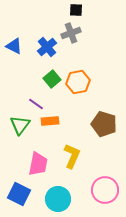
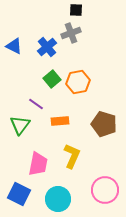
orange rectangle: moved 10 px right
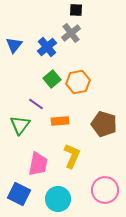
gray cross: rotated 18 degrees counterclockwise
blue triangle: moved 1 px up; rotated 42 degrees clockwise
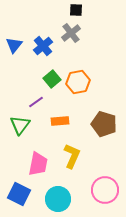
blue cross: moved 4 px left, 1 px up
purple line: moved 2 px up; rotated 70 degrees counterclockwise
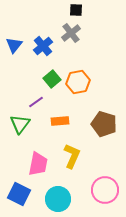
green triangle: moved 1 px up
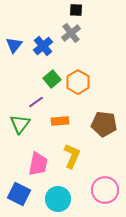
orange hexagon: rotated 20 degrees counterclockwise
brown pentagon: rotated 10 degrees counterclockwise
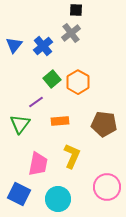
pink circle: moved 2 px right, 3 px up
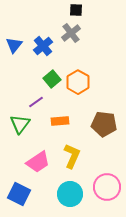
pink trapezoid: moved 2 px up; rotated 45 degrees clockwise
cyan circle: moved 12 px right, 5 px up
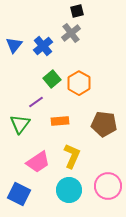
black square: moved 1 px right, 1 px down; rotated 16 degrees counterclockwise
orange hexagon: moved 1 px right, 1 px down
pink circle: moved 1 px right, 1 px up
cyan circle: moved 1 px left, 4 px up
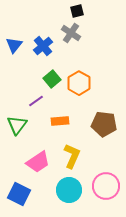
gray cross: rotated 18 degrees counterclockwise
purple line: moved 1 px up
green triangle: moved 3 px left, 1 px down
pink circle: moved 2 px left
